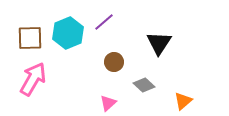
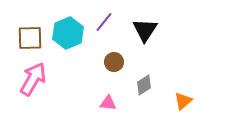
purple line: rotated 10 degrees counterclockwise
black triangle: moved 14 px left, 13 px up
gray diamond: rotated 75 degrees counterclockwise
pink triangle: rotated 48 degrees clockwise
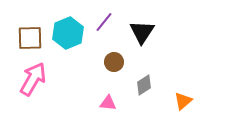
black triangle: moved 3 px left, 2 px down
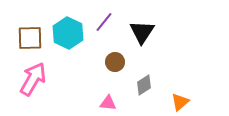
cyan hexagon: rotated 12 degrees counterclockwise
brown circle: moved 1 px right
orange triangle: moved 3 px left, 1 px down
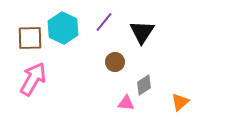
cyan hexagon: moved 5 px left, 5 px up
pink triangle: moved 18 px right
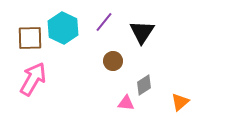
brown circle: moved 2 px left, 1 px up
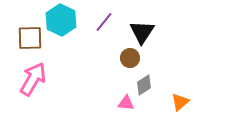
cyan hexagon: moved 2 px left, 8 px up
brown circle: moved 17 px right, 3 px up
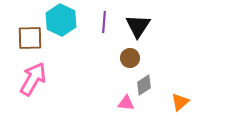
purple line: rotated 35 degrees counterclockwise
black triangle: moved 4 px left, 6 px up
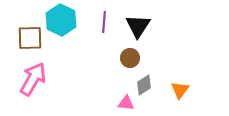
orange triangle: moved 12 px up; rotated 12 degrees counterclockwise
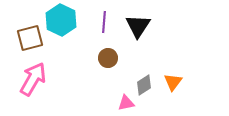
brown square: rotated 12 degrees counterclockwise
brown circle: moved 22 px left
orange triangle: moved 7 px left, 8 px up
pink triangle: rotated 18 degrees counterclockwise
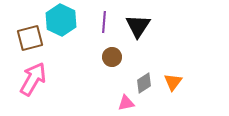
brown circle: moved 4 px right, 1 px up
gray diamond: moved 2 px up
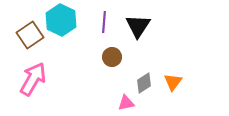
brown square: moved 3 px up; rotated 20 degrees counterclockwise
